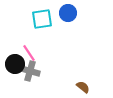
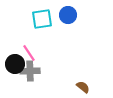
blue circle: moved 2 px down
gray cross: rotated 18 degrees counterclockwise
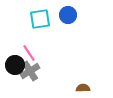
cyan square: moved 2 px left
black circle: moved 1 px down
gray cross: rotated 30 degrees counterclockwise
brown semicircle: moved 1 px down; rotated 40 degrees counterclockwise
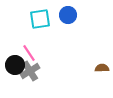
brown semicircle: moved 19 px right, 20 px up
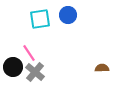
black circle: moved 2 px left, 2 px down
gray cross: moved 5 px right, 1 px down; rotated 18 degrees counterclockwise
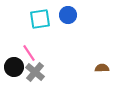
black circle: moved 1 px right
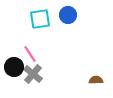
pink line: moved 1 px right, 1 px down
brown semicircle: moved 6 px left, 12 px down
gray cross: moved 2 px left, 2 px down
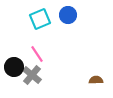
cyan square: rotated 15 degrees counterclockwise
pink line: moved 7 px right
gray cross: moved 1 px left, 1 px down
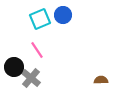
blue circle: moved 5 px left
pink line: moved 4 px up
gray cross: moved 1 px left, 3 px down
brown semicircle: moved 5 px right
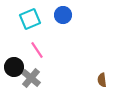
cyan square: moved 10 px left
brown semicircle: moved 1 px right; rotated 96 degrees counterclockwise
